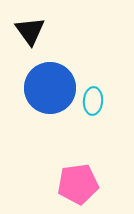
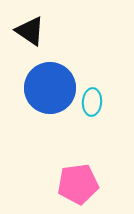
black triangle: rotated 20 degrees counterclockwise
cyan ellipse: moved 1 px left, 1 px down
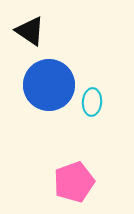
blue circle: moved 1 px left, 3 px up
pink pentagon: moved 4 px left, 2 px up; rotated 12 degrees counterclockwise
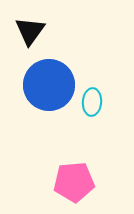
black triangle: rotated 32 degrees clockwise
pink pentagon: rotated 15 degrees clockwise
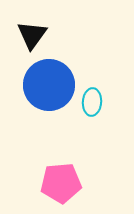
black triangle: moved 2 px right, 4 px down
pink pentagon: moved 13 px left, 1 px down
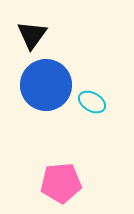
blue circle: moved 3 px left
cyan ellipse: rotated 64 degrees counterclockwise
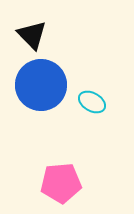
black triangle: rotated 20 degrees counterclockwise
blue circle: moved 5 px left
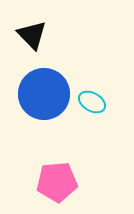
blue circle: moved 3 px right, 9 px down
pink pentagon: moved 4 px left, 1 px up
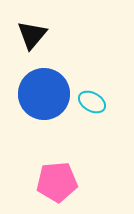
black triangle: rotated 24 degrees clockwise
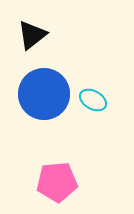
black triangle: rotated 12 degrees clockwise
cyan ellipse: moved 1 px right, 2 px up
